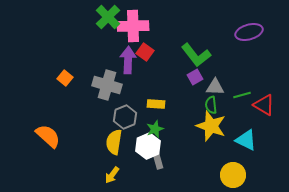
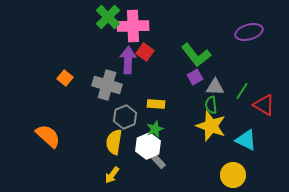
green line: moved 4 px up; rotated 42 degrees counterclockwise
gray rectangle: rotated 28 degrees counterclockwise
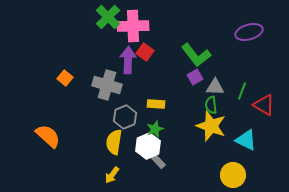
green line: rotated 12 degrees counterclockwise
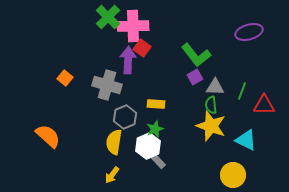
red square: moved 3 px left, 4 px up
red triangle: rotated 30 degrees counterclockwise
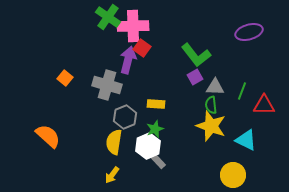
green cross: rotated 10 degrees counterclockwise
purple arrow: rotated 12 degrees clockwise
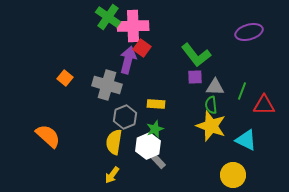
purple square: rotated 28 degrees clockwise
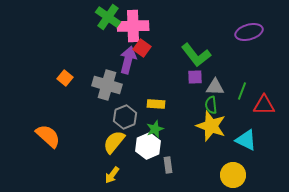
yellow semicircle: rotated 30 degrees clockwise
gray rectangle: moved 10 px right, 4 px down; rotated 35 degrees clockwise
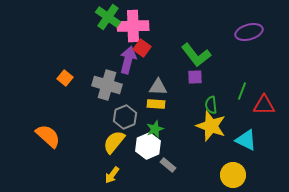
gray triangle: moved 57 px left
gray rectangle: rotated 42 degrees counterclockwise
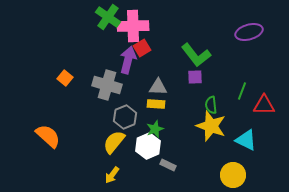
red square: rotated 24 degrees clockwise
gray rectangle: rotated 14 degrees counterclockwise
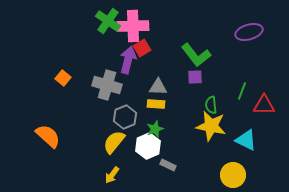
green cross: moved 4 px down
orange square: moved 2 px left
yellow star: rotated 8 degrees counterclockwise
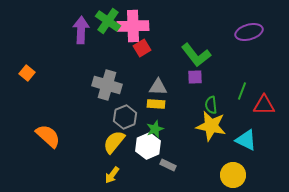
purple arrow: moved 47 px left, 30 px up; rotated 12 degrees counterclockwise
orange square: moved 36 px left, 5 px up
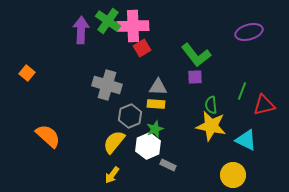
red triangle: rotated 15 degrees counterclockwise
gray hexagon: moved 5 px right, 1 px up
